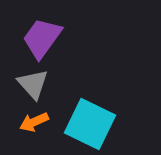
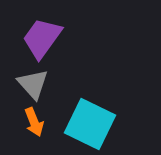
orange arrow: rotated 88 degrees counterclockwise
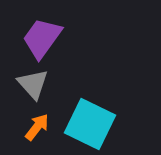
orange arrow: moved 3 px right, 5 px down; rotated 120 degrees counterclockwise
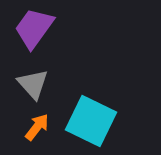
purple trapezoid: moved 8 px left, 10 px up
cyan square: moved 1 px right, 3 px up
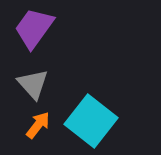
cyan square: rotated 12 degrees clockwise
orange arrow: moved 1 px right, 2 px up
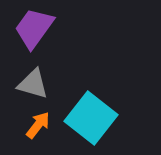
gray triangle: rotated 32 degrees counterclockwise
cyan square: moved 3 px up
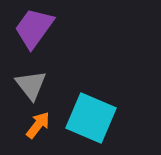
gray triangle: moved 2 px left, 1 px down; rotated 36 degrees clockwise
cyan square: rotated 15 degrees counterclockwise
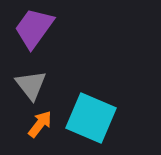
orange arrow: moved 2 px right, 1 px up
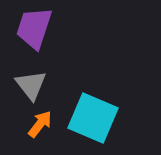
purple trapezoid: rotated 18 degrees counterclockwise
cyan square: moved 2 px right
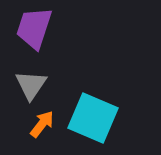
gray triangle: rotated 12 degrees clockwise
orange arrow: moved 2 px right
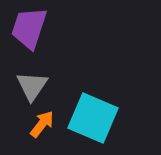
purple trapezoid: moved 5 px left
gray triangle: moved 1 px right, 1 px down
